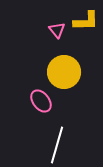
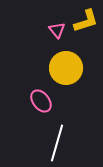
yellow L-shape: rotated 16 degrees counterclockwise
yellow circle: moved 2 px right, 4 px up
white line: moved 2 px up
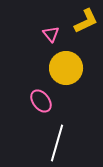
yellow L-shape: rotated 8 degrees counterclockwise
pink triangle: moved 6 px left, 4 px down
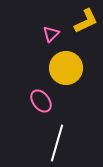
pink triangle: rotated 24 degrees clockwise
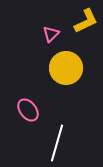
pink ellipse: moved 13 px left, 9 px down
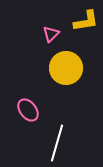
yellow L-shape: rotated 16 degrees clockwise
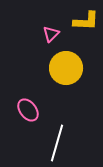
yellow L-shape: rotated 12 degrees clockwise
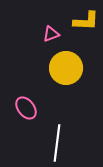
pink triangle: rotated 24 degrees clockwise
pink ellipse: moved 2 px left, 2 px up
white line: rotated 9 degrees counterclockwise
